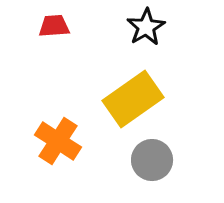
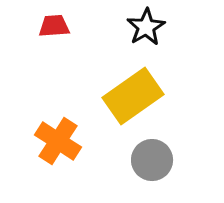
yellow rectangle: moved 3 px up
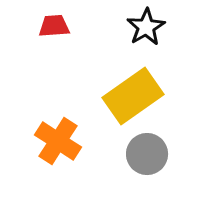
gray circle: moved 5 px left, 6 px up
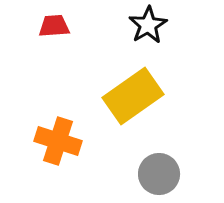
black star: moved 2 px right, 2 px up
orange cross: rotated 15 degrees counterclockwise
gray circle: moved 12 px right, 20 px down
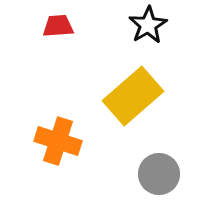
red trapezoid: moved 4 px right
yellow rectangle: rotated 6 degrees counterclockwise
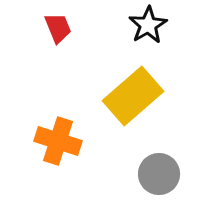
red trapezoid: moved 2 px down; rotated 72 degrees clockwise
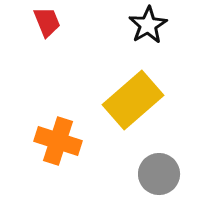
red trapezoid: moved 11 px left, 6 px up
yellow rectangle: moved 4 px down
